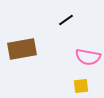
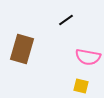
brown rectangle: rotated 64 degrees counterclockwise
yellow square: rotated 21 degrees clockwise
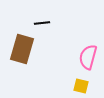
black line: moved 24 px left, 3 px down; rotated 28 degrees clockwise
pink semicircle: rotated 95 degrees clockwise
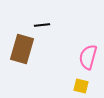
black line: moved 2 px down
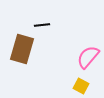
pink semicircle: rotated 25 degrees clockwise
yellow square: rotated 14 degrees clockwise
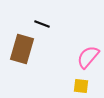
black line: moved 1 px up; rotated 28 degrees clockwise
yellow square: rotated 21 degrees counterclockwise
